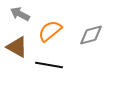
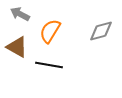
orange semicircle: rotated 20 degrees counterclockwise
gray diamond: moved 10 px right, 4 px up
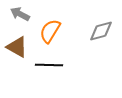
black line: rotated 8 degrees counterclockwise
